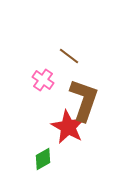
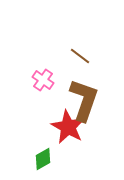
brown line: moved 11 px right
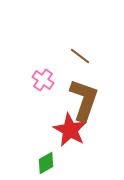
red star: moved 2 px right, 3 px down
green diamond: moved 3 px right, 4 px down
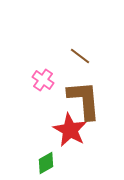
brown L-shape: rotated 24 degrees counterclockwise
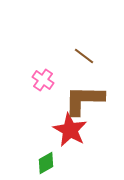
brown line: moved 4 px right
brown L-shape: rotated 84 degrees counterclockwise
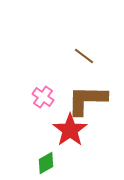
pink cross: moved 17 px down
brown L-shape: moved 3 px right
red star: rotated 8 degrees clockwise
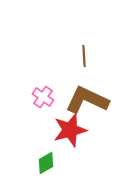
brown line: rotated 50 degrees clockwise
brown L-shape: rotated 24 degrees clockwise
red star: rotated 20 degrees clockwise
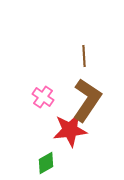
brown L-shape: rotated 99 degrees clockwise
red star: rotated 8 degrees clockwise
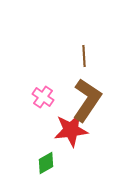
red star: moved 1 px right
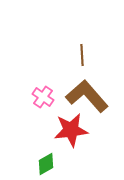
brown line: moved 2 px left, 1 px up
brown L-shape: moved 4 px up; rotated 75 degrees counterclockwise
green diamond: moved 1 px down
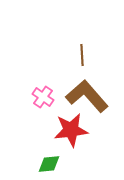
green diamond: moved 3 px right; rotated 25 degrees clockwise
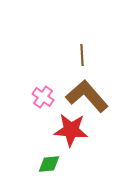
red star: rotated 12 degrees clockwise
